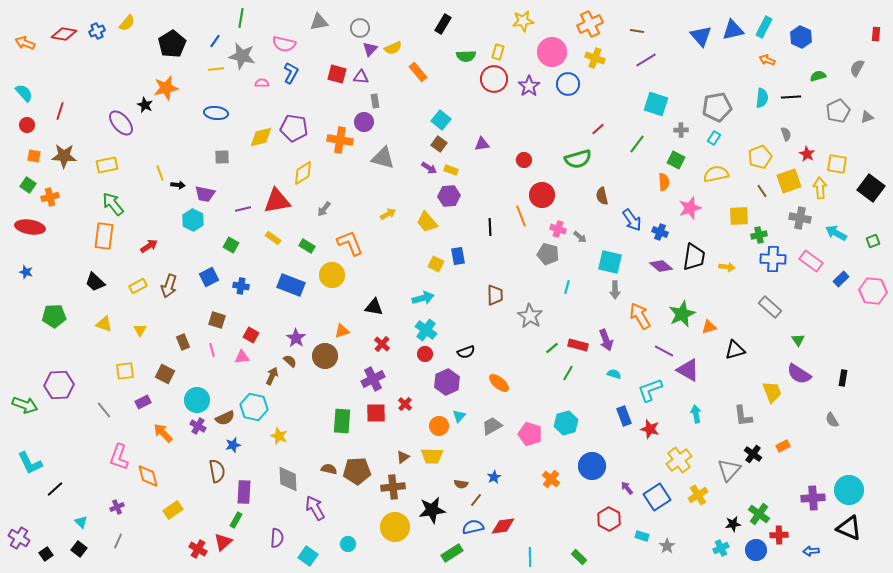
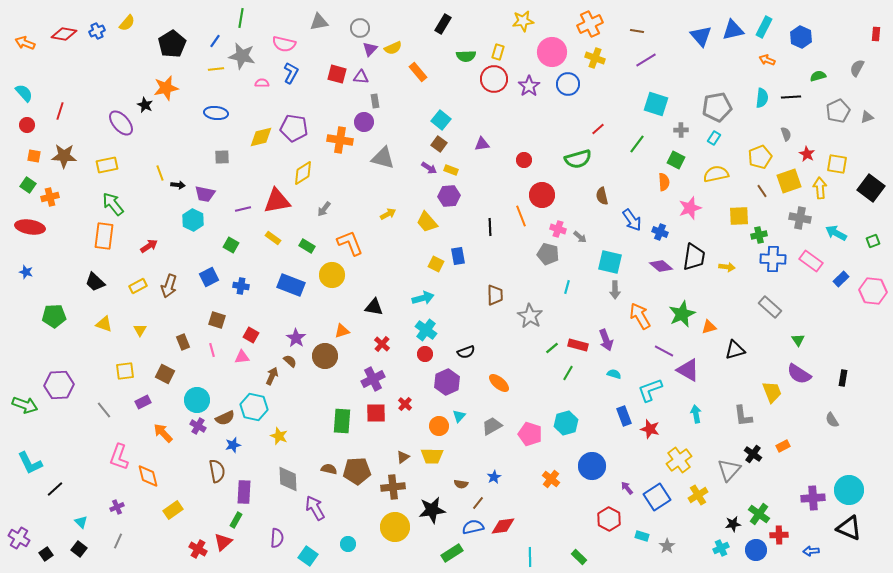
brown line at (476, 500): moved 2 px right, 3 px down
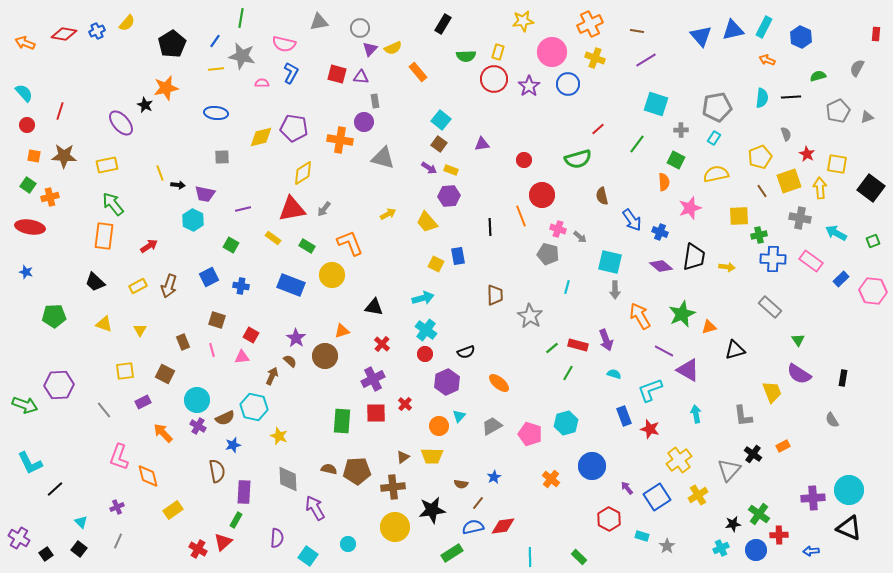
red triangle at (277, 201): moved 15 px right, 8 px down
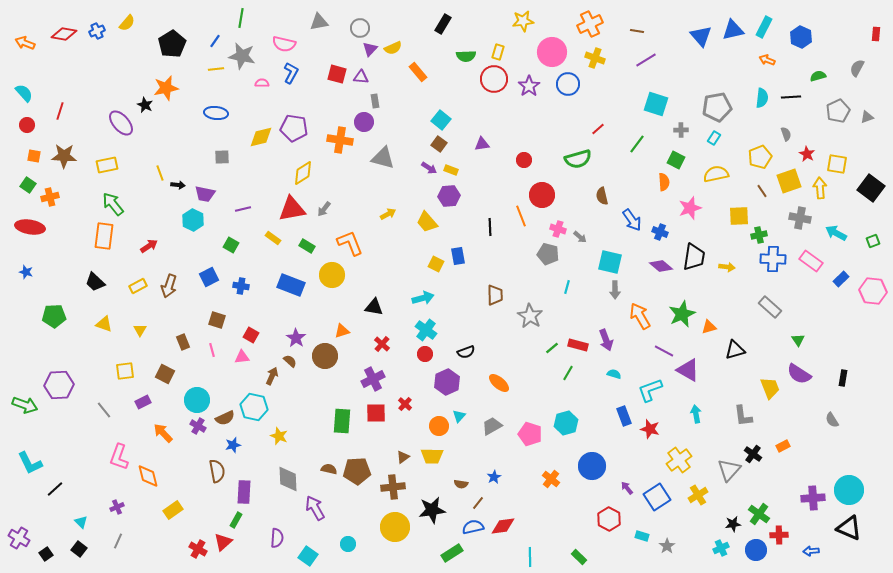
yellow trapezoid at (772, 392): moved 2 px left, 4 px up
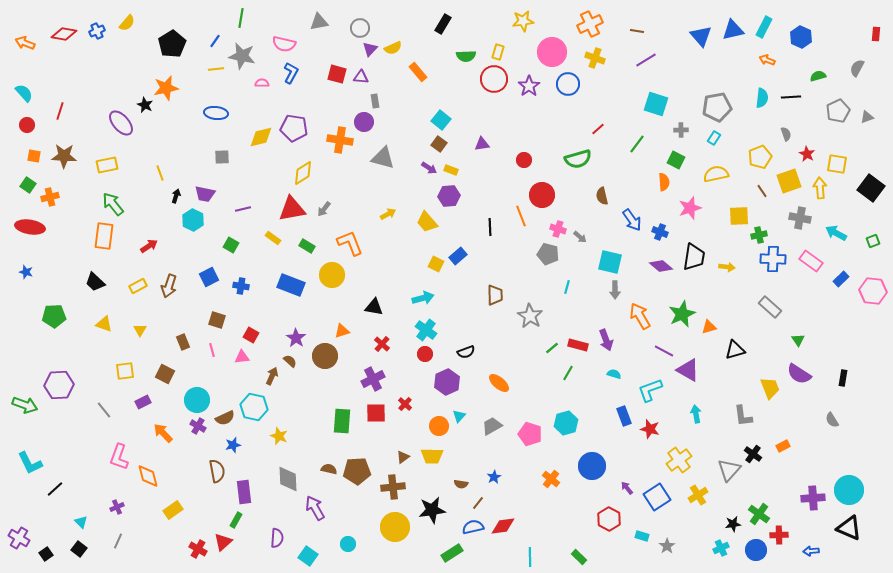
black arrow at (178, 185): moved 2 px left, 11 px down; rotated 80 degrees counterclockwise
blue rectangle at (458, 256): rotated 60 degrees clockwise
purple rectangle at (244, 492): rotated 10 degrees counterclockwise
